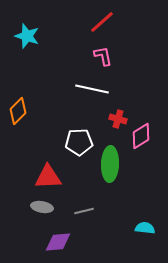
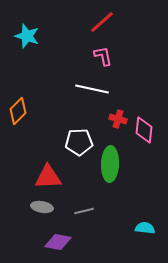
pink diamond: moved 3 px right, 6 px up; rotated 52 degrees counterclockwise
purple diamond: rotated 16 degrees clockwise
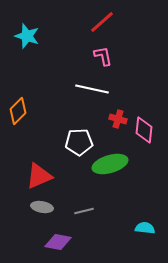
green ellipse: rotated 72 degrees clockwise
red triangle: moved 9 px left, 1 px up; rotated 20 degrees counterclockwise
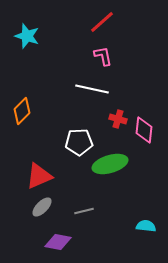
orange diamond: moved 4 px right
gray ellipse: rotated 55 degrees counterclockwise
cyan semicircle: moved 1 px right, 2 px up
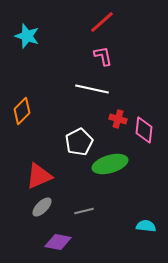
white pentagon: rotated 24 degrees counterclockwise
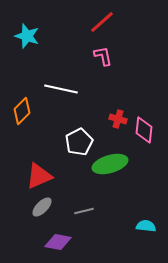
white line: moved 31 px left
